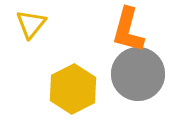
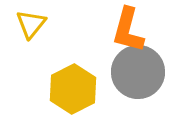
gray circle: moved 2 px up
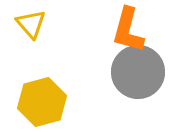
yellow triangle: rotated 20 degrees counterclockwise
yellow hexagon: moved 31 px left, 13 px down; rotated 12 degrees clockwise
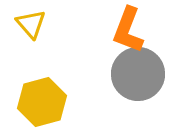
orange L-shape: rotated 6 degrees clockwise
gray circle: moved 2 px down
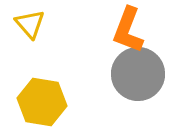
yellow triangle: moved 1 px left
yellow hexagon: rotated 24 degrees clockwise
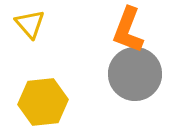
gray circle: moved 3 px left
yellow hexagon: moved 1 px right; rotated 15 degrees counterclockwise
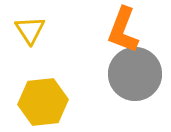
yellow triangle: moved 6 px down; rotated 8 degrees clockwise
orange L-shape: moved 5 px left
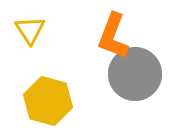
orange L-shape: moved 10 px left, 6 px down
yellow hexagon: moved 5 px right, 1 px up; rotated 21 degrees clockwise
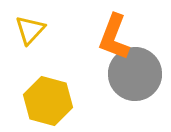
yellow triangle: rotated 16 degrees clockwise
orange L-shape: moved 1 px right, 1 px down
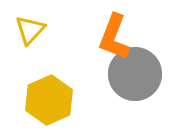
yellow hexagon: moved 1 px right, 1 px up; rotated 21 degrees clockwise
